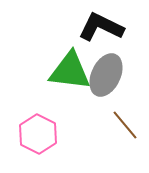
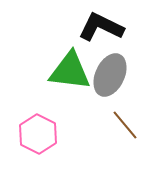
gray ellipse: moved 4 px right
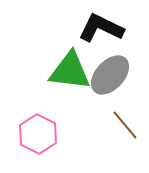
black L-shape: moved 1 px down
gray ellipse: rotated 18 degrees clockwise
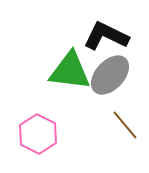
black L-shape: moved 5 px right, 8 px down
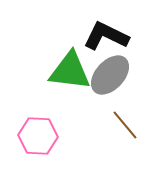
pink hexagon: moved 2 px down; rotated 24 degrees counterclockwise
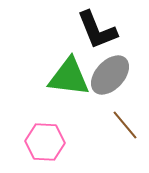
black L-shape: moved 9 px left, 6 px up; rotated 138 degrees counterclockwise
green triangle: moved 1 px left, 6 px down
pink hexagon: moved 7 px right, 6 px down
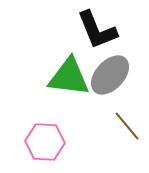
brown line: moved 2 px right, 1 px down
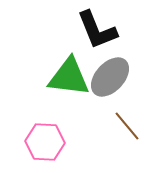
gray ellipse: moved 2 px down
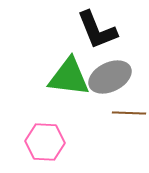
gray ellipse: rotated 21 degrees clockwise
brown line: moved 2 px right, 13 px up; rotated 48 degrees counterclockwise
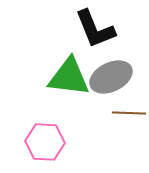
black L-shape: moved 2 px left, 1 px up
gray ellipse: moved 1 px right
